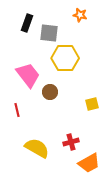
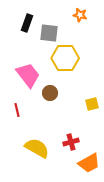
brown circle: moved 1 px down
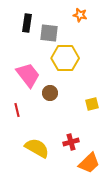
black rectangle: rotated 12 degrees counterclockwise
orange trapezoid: rotated 15 degrees counterclockwise
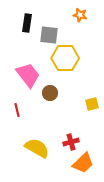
gray square: moved 2 px down
orange trapezoid: moved 6 px left
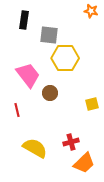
orange star: moved 11 px right, 4 px up
black rectangle: moved 3 px left, 3 px up
yellow semicircle: moved 2 px left
orange trapezoid: moved 1 px right
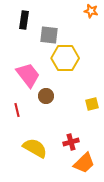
brown circle: moved 4 px left, 3 px down
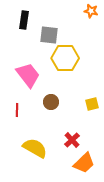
brown circle: moved 5 px right, 6 px down
red line: rotated 16 degrees clockwise
red cross: moved 1 px right, 2 px up; rotated 28 degrees counterclockwise
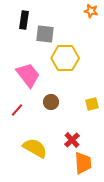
gray square: moved 4 px left, 1 px up
red line: rotated 40 degrees clockwise
orange trapezoid: moved 1 px left; rotated 50 degrees counterclockwise
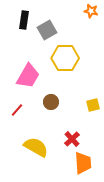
gray square: moved 2 px right, 4 px up; rotated 36 degrees counterclockwise
pink trapezoid: moved 1 px down; rotated 68 degrees clockwise
yellow square: moved 1 px right, 1 px down
red cross: moved 1 px up
yellow semicircle: moved 1 px right, 1 px up
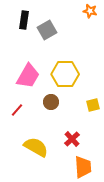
orange star: moved 1 px left
yellow hexagon: moved 16 px down
orange trapezoid: moved 4 px down
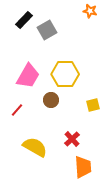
black rectangle: rotated 36 degrees clockwise
brown circle: moved 2 px up
yellow semicircle: moved 1 px left
